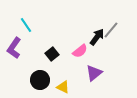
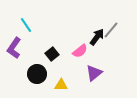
black circle: moved 3 px left, 6 px up
yellow triangle: moved 2 px left, 2 px up; rotated 24 degrees counterclockwise
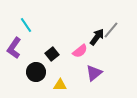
black circle: moved 1 px left, 2 px up
yellow triangle: moved 1 px left
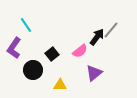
black circle: moved 3 px left, 2 px up
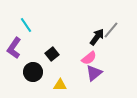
pink semicircle: moved 9 px right, 7 px down
black circle: moved 2 px down
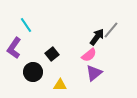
pink semicircle: moved 3 px up
